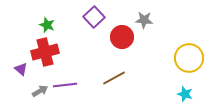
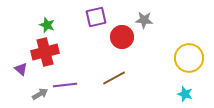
purple square: moved 2 px right; rotated 30 degrees clockwise
gray arrow: moved 3 px down
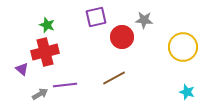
yellow circle: moved 6 px left, 11 px up
purple triangle: moved 1 px right
cyan star: moved 2 px right, 2 px up
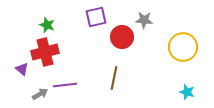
brown line: rotated 50 degrees counterclockwise
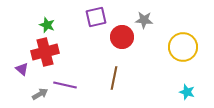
purple line: rotated 20 degrees clockwise
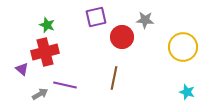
gray star: moved 1 px right
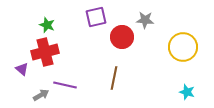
gray arrow: moved 1 px right, 1 px down
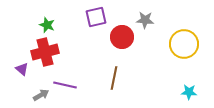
yellow circle: moved 1 px right, 3 px up
cyan star: moved 2 px right; rotated 14 degrees counterclockwise
